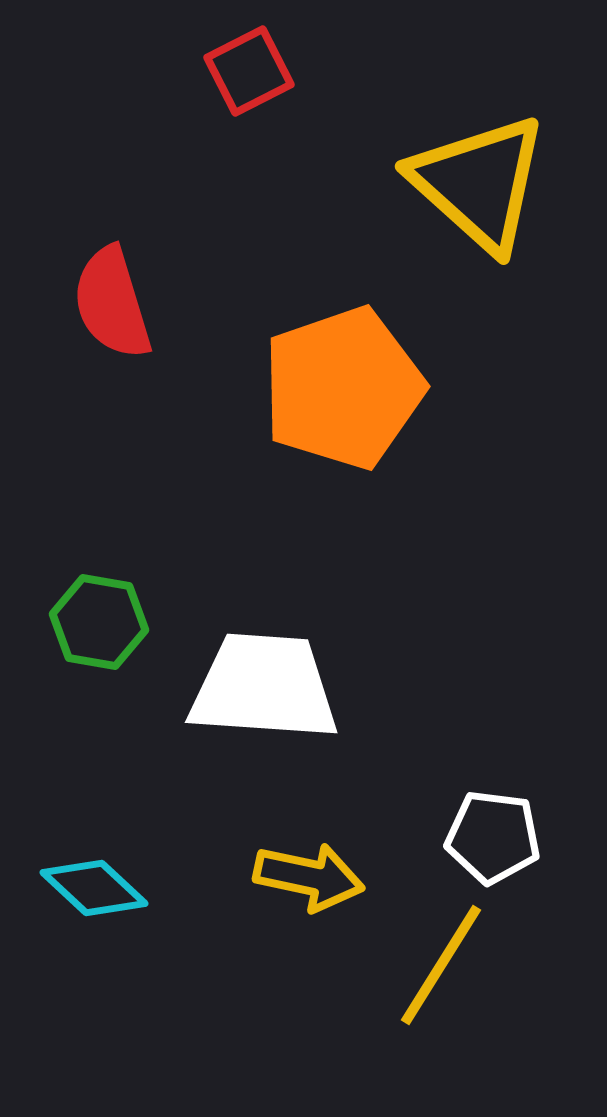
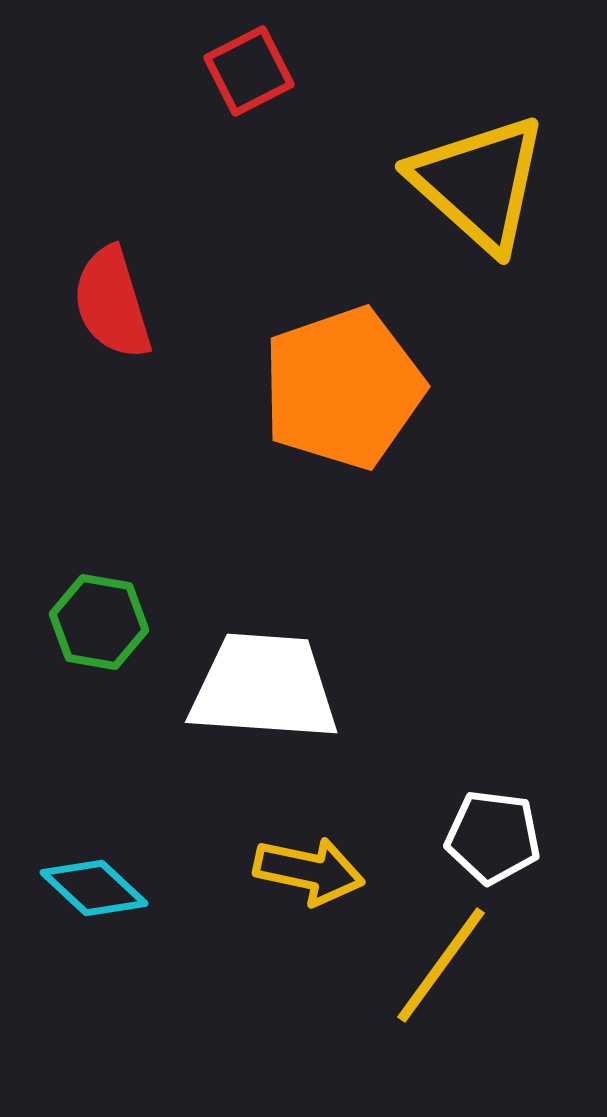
yellow arrow: moved 6 px up
yellow line: rotated 4 degrees clockwise
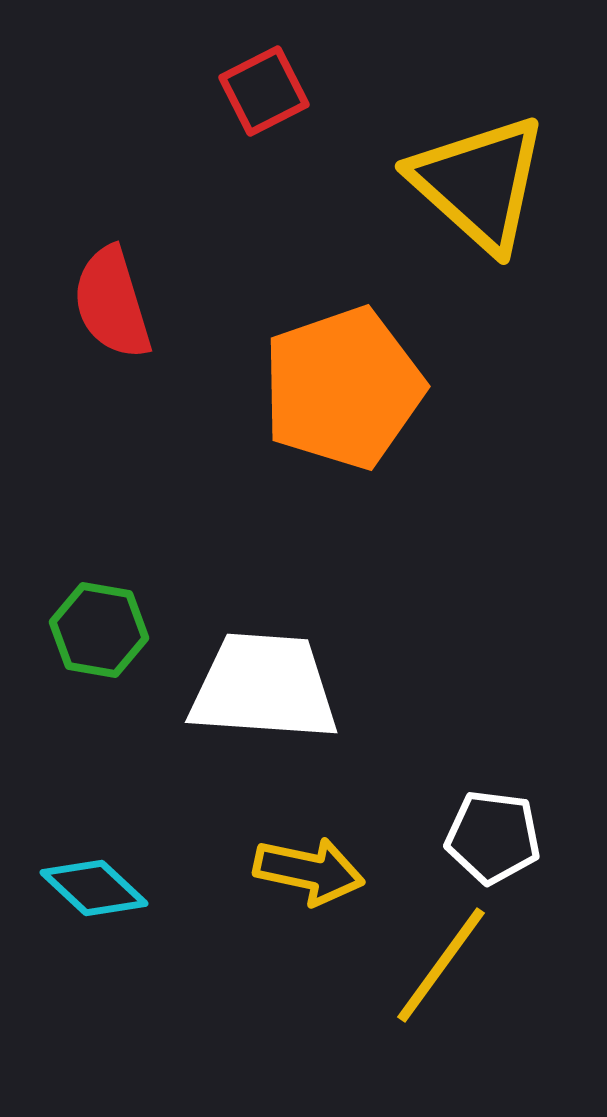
red square: moved 15 px right, 20 px down
green hexagon: moved 8 px down
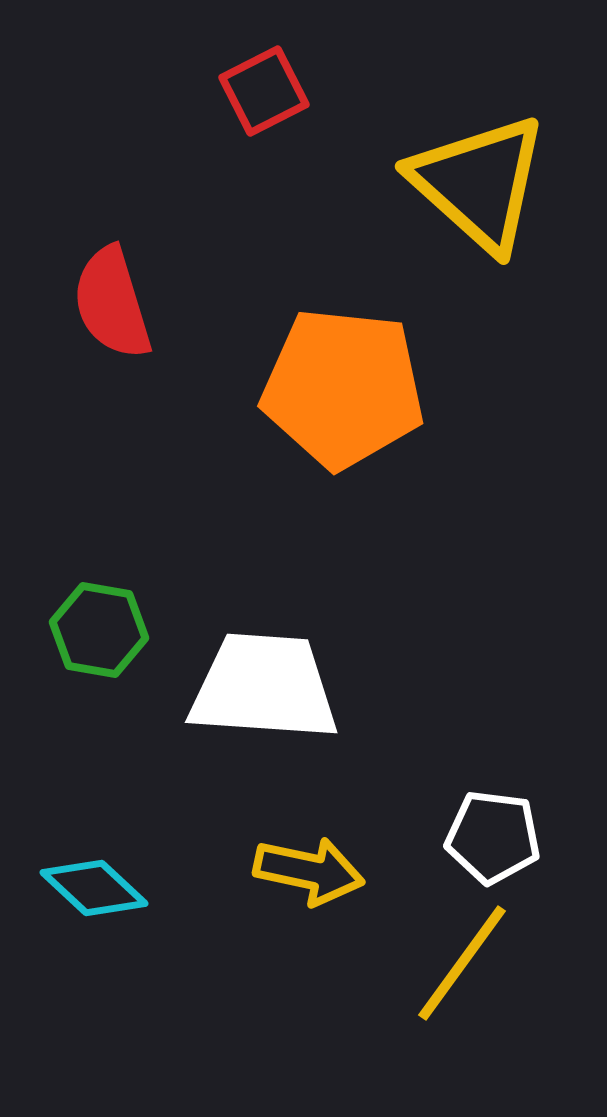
orange pentagon: rotated 25 degrees clockwise
yellow line: moved 21 px right, 2 px up
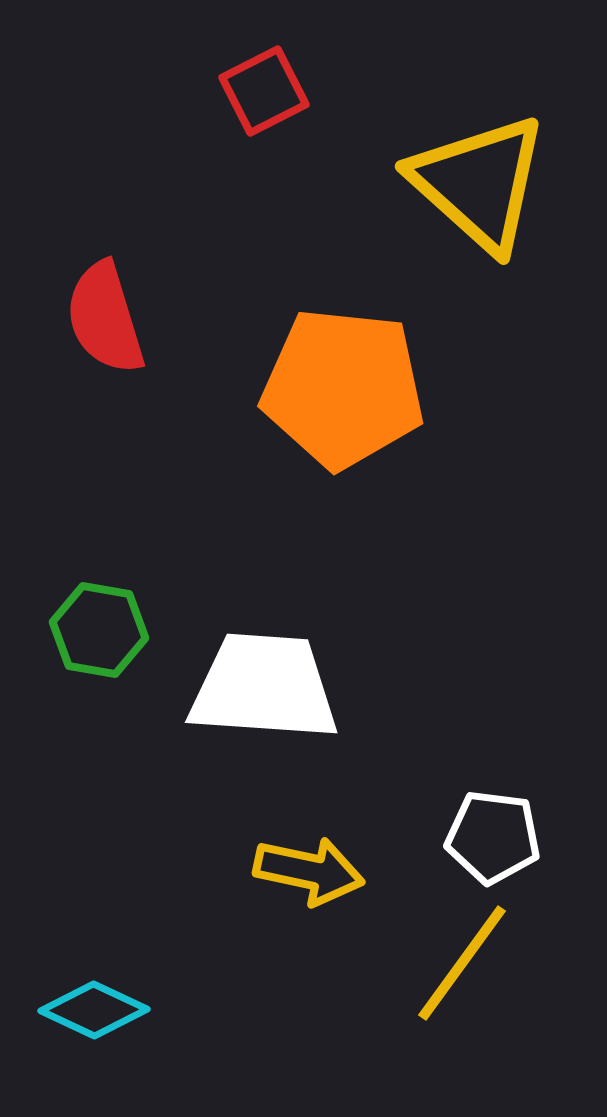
red semicircle: moved 7 px left, 15 px down
cyan diamond: moved 122 px down; rotated 18 degrees counterclockwise
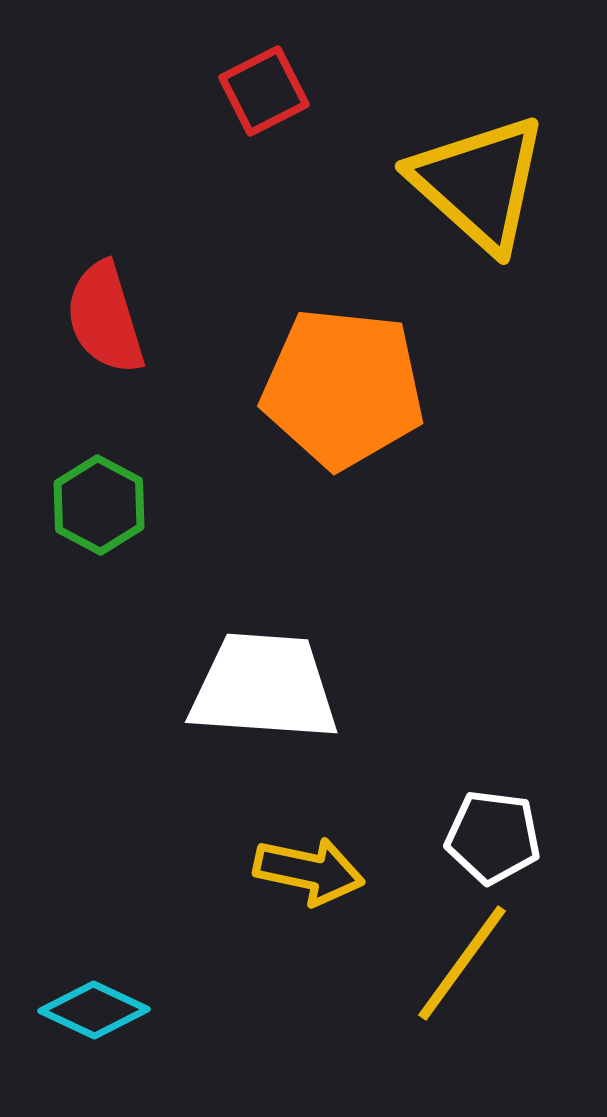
green hexagon: moved 125 px up; rotated 18 degrees clockwise
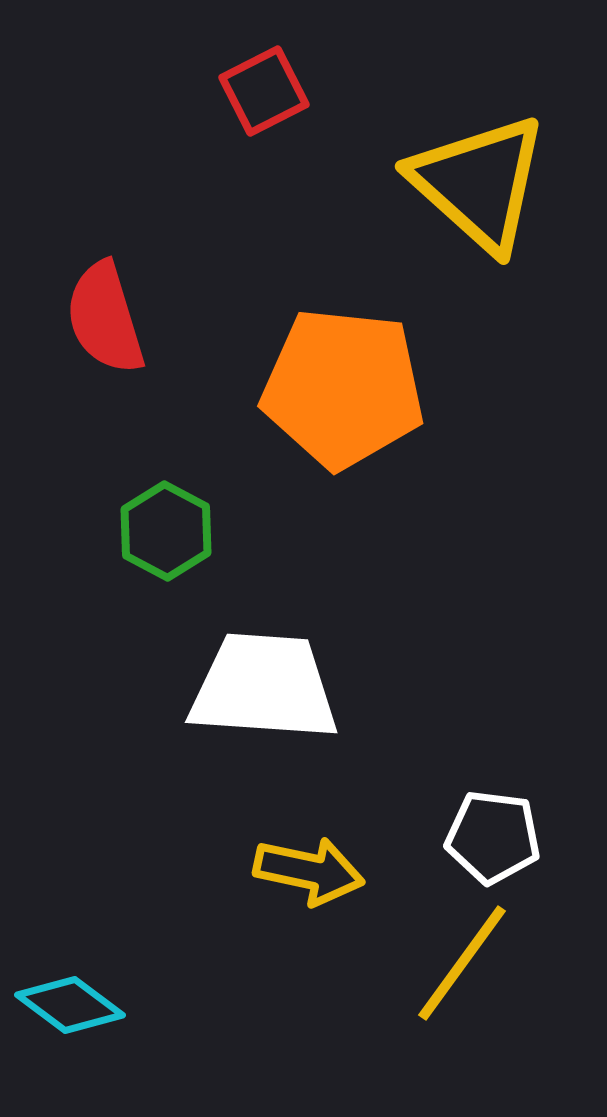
green hexagon: moved 67 px right, 26 px down
cyan diamond: moved 24 px left, 5 px up; rotated 12 degrees clockwise
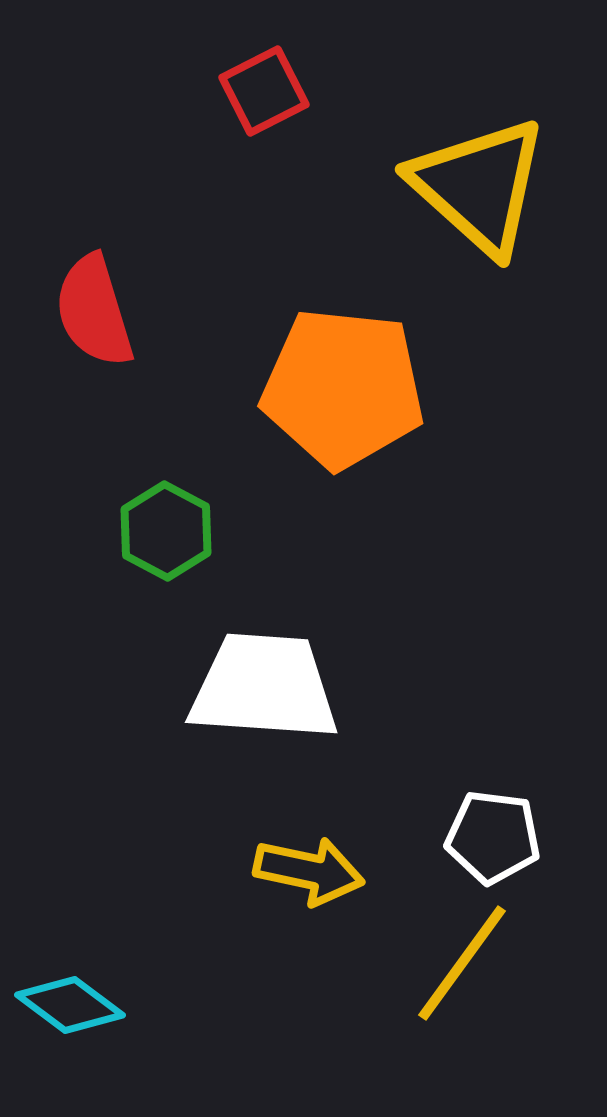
yellow triangle: moved 3 px down
red semicircle: moved 11 px left, 7 px up
